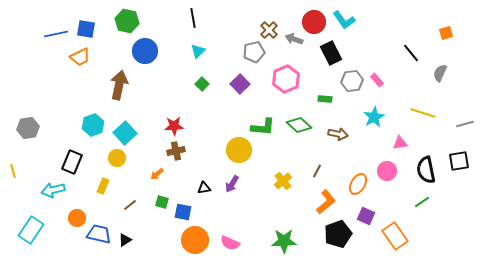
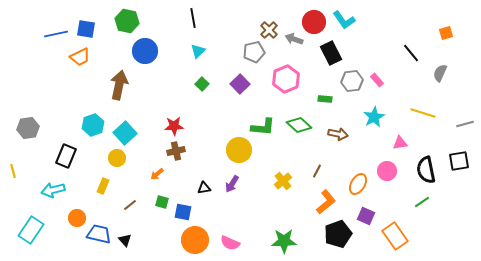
black rectangle at (72, 162): moved 6 px left, 6 px up
black triangle at (125, 240): rotated 40 degrees counterclockwise
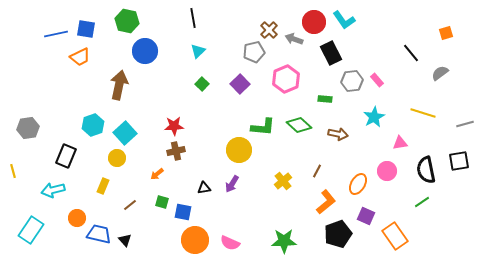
gray semicircle at (440, 73): rotated 30 degrees clockwise
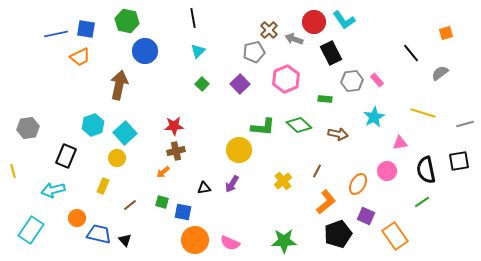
orange arrow at (157, 174): moved 6 px right, 2 px up
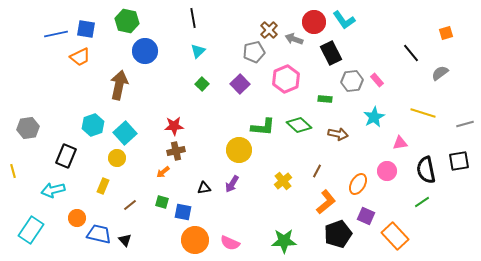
orange rectangle at (395, 236): rotated 8 degrees counterclockwise
